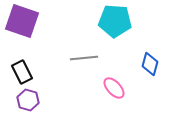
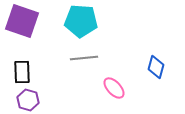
cyan pentagon: moved 34 px left
blue diamond: moved 6 px right, 3 px down
black rectangle: rotated 25 degrees clockwise
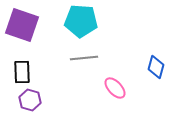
purple square: moved 4 px down
pink ellipse: moved 1 px right
purple hexagon: moved 2 px right
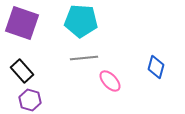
purple square: moved 2 px up
black rectangle: moved 1 px up; rotated 40 degrees counterclockwise
pink ellipse: moved 5 px left, 7 px up
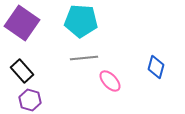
purple square: rotated 16 degrees clockwise
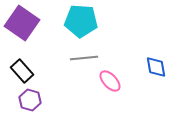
blue diamond: rotated 25 degrees counterclockwise
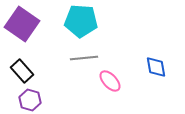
purple square: moved 1 px down
